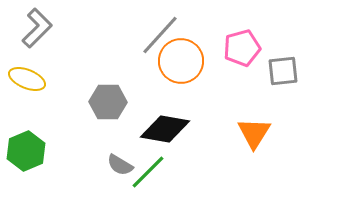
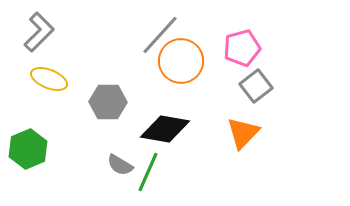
gray L-shape: moved 2 px right, 4 px down
gray square: moved 27 px left, 15 px down; rotated 32 degrees counterclockwise
yellow ellipse: moved 22 px right
orange triangle: moved 11 px left; rotated 12 degrees clockwise
green hexagon: moved 2 px right, 2 px up
green line: rotated 21 degrees counterclockwise
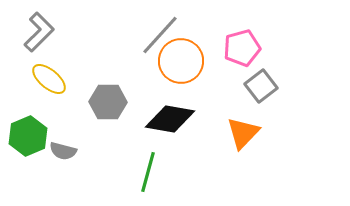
yellow ellipse: rotated 18 degrees clockwise
gray square: moved 5 px right
black diamond: moved 5 px right, 10 px up
green hexagon: moved 13 px up
gray semicircle: moved 57 px left, 14 px up; rotated 16 degrees counterclockwise
green line: rotated 9 degrees counterclockwise
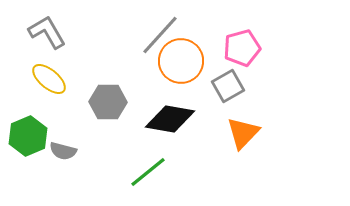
gray L-shape: moved 8 px right; rotated 75 degrees counterclockwise
gray square: moved 33 px left; rotated 8 degrees clockwise
green line: rotated 36 degrees clockwise
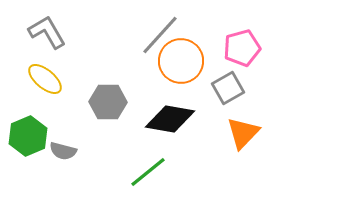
yellow ellipse: moved 4 px left
gray square: moved 2 px down
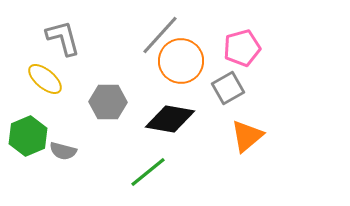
gray L-shape: moved 16 px right, 6 px down; rotated 15 degrees clockwise
orange triangle: moved 4 px right, 3 px down; rotated 6 degrees clockwise
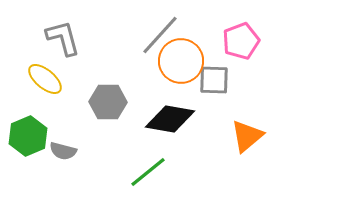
pink pentagon: moved 1 px left, 7 px up; rotated 6 degrees counterclockwise
gray square: moved 14 px left, 8 px up; rotated 32 degrees clockwise
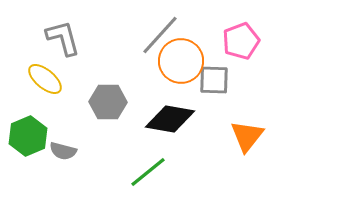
orange triangle: rotated 12 degrees counterclockwise
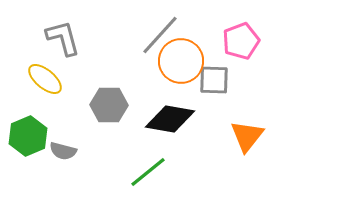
gray hexagon: moved 1 px right, 3 px down
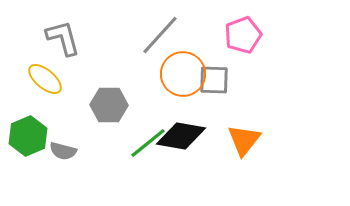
pink pentagon: moved 2 px right, 6 px up
orange circle: moved 2 px right, 13 px down
black diamond: moved 11 px right, 17 px down
orange triangle: moved 3 px left, 4 px down
green line: moved 29 px up
